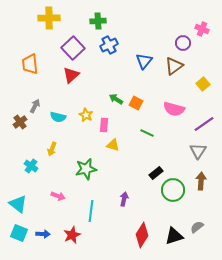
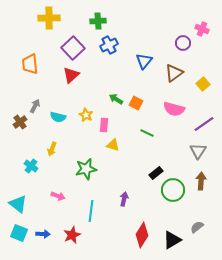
brown triangle: moved 7 px down
black triangle: moved 2 px left, 4 px down; rotated 12 degrees counterclockwise
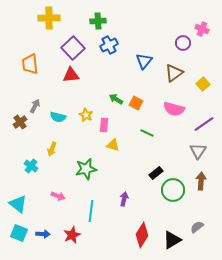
red triangle: rotated 36 degrees clockwise
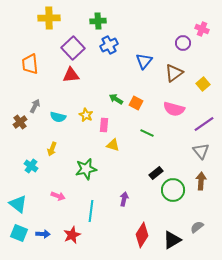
gray triangle: moved 3 px right; rotated 12 degrees counterclockwise
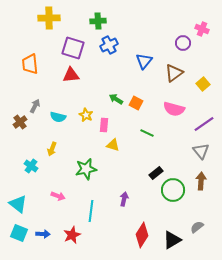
purple square: rotated 30 degrees counterclockwise
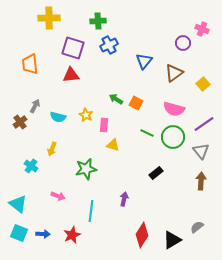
green circle: moved 53 px up
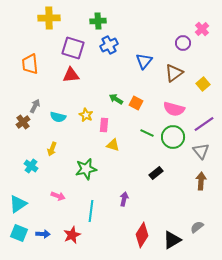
pink cross: rotated 24 degrees clockwise
brown cross: moved 3 px right
cyan triangle: rotated 48 degrees clockwise
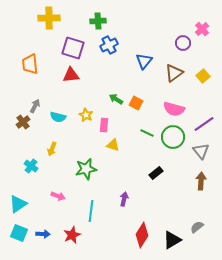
yellow square: moved 8 px up
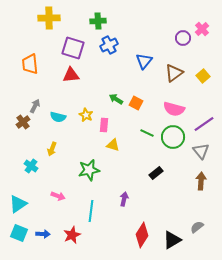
purple circle: moved 5 px up
green star: moved 3 px right, 1 px down
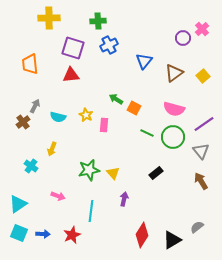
orange square: moved 2 px left, 5 px down
yellow triangle: moved 28 px down; rotated 32 degrees clockwise
brown arrow: rotated 36 degrees counterclockwise
